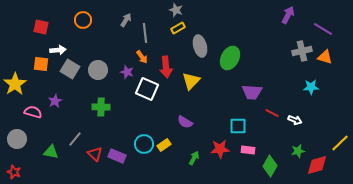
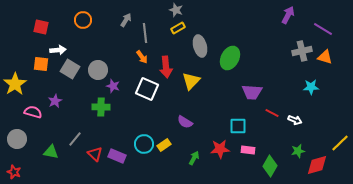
purple star at (127, 72): moved 14 px left, 14 px down
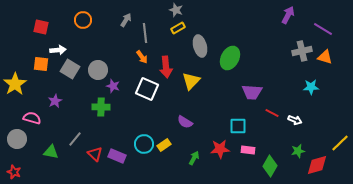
pink semicircle at (33, 112): moved 1 px left, 6 px down
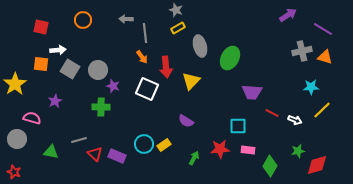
purple arrow at (288, 15): rotated 30 degrees clockwise
gray arrow at (126, 20): moved 1 px up; rotated 120 degrees counterclockwise
purple semicircle at (185, 122): moved 1 px right, 1 px up
gray line at (75, 139): moved 4 px right, 1 px down; rotated 35 degrees clockwise
yellow line at (340, 143): moved 18 px left, 33 px up
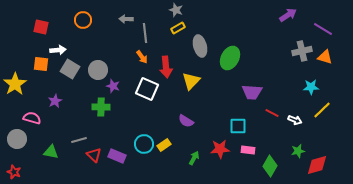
red triangle at (95, 154): moved 1 px left, 1 px down
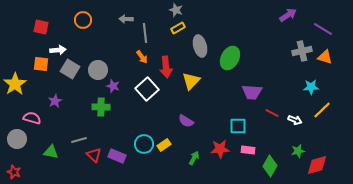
white square at (147, 89): rotated 25 degrees clockwise
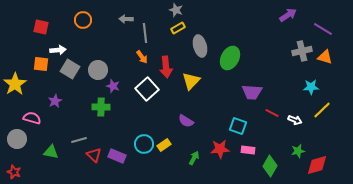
cyan square at (238, 126): rotated 18 degrees clockwise
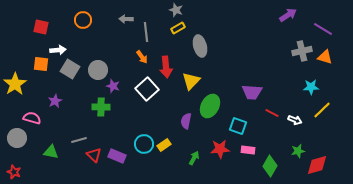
gray line at (145, 33): moved 1 px right, 1 px up
green ellipse at (230, 58): moved 20 px left, 48 px down
purple semicircle at (186, 121): rotated 70 degrees clockwise
gray circle at (17, 139): moved 1 px up
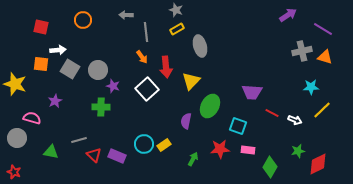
gray arrow at (126, 19): moved 4 px up
yellow rectangle at (178, 28): moved 1 px left, 1 px down
yellow star at (15, 84): rotated 20 degrees counterclockwise
green arrow at (194, 158): moved 1 px left, 1 px down
red diamond at (317, 165): moved 1 px right, 1 px up; rotated 10 degrees counterclockwise
green diamond at (270, 166): moved 1 px down
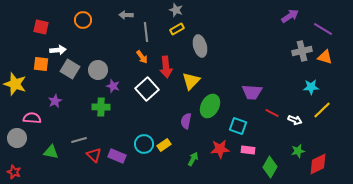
purple arrow at (288, 15): moved 2 px right, 1 px down
pink semicircle at (32, 118): rotated 12 degrees counterclockwise
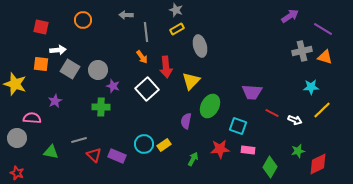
red star at (14, 172): moved 3 px right, 1 px down
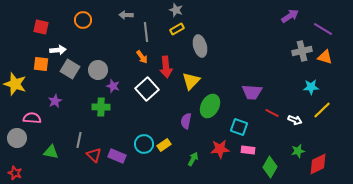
cyan square at (238, 126): moved 1 px right, 1 px down
gray line at (79, 140): rotated 63 degrees counterclockwise
red star at (17, 173): moved 2 px left
